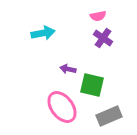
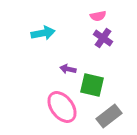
gray rectangle: rotated 15 degrees counterclockwise
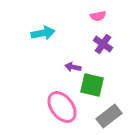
purple cross: moved 6 px down
purple arrow: moved 5 px right, 2 px up
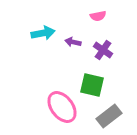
purple cross: moved 6 px down
purple arrow: moved 25 px up
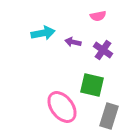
gray rectangle: rotated 35 degrees counterclockwise
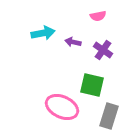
pink ellipse: rotated 28 degrees counterclockwise
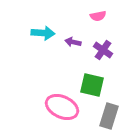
cyan arrow: rotated 15 degrees clockwise
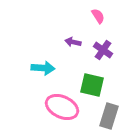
pink semicircle: rotated 112 degrees counterclockwise
cyan arrow: moved 35 px down
